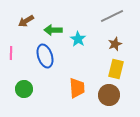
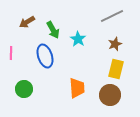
brown arrow: moved 1 px right, 1 px down
green arrow: rotated 120 degrees counterclockwise
brown circle: moved 1 px right
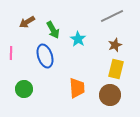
brown star: moved 1 px down
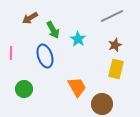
brown arrow: moved 3 px right, 4 px up
orange trapezoid: moved 1 px up; rotated 25 degrees counterclockwise
brown circle: moved 8 px left, 9 px down
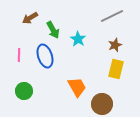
pink line: moved 8 px right, 2 px down
green circle: moved 2 px down
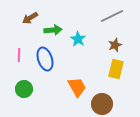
green arrow: rotated 66 degrees counterclockwise
blue ellipse: moved 3 px down
green circle: moved 2 px up
